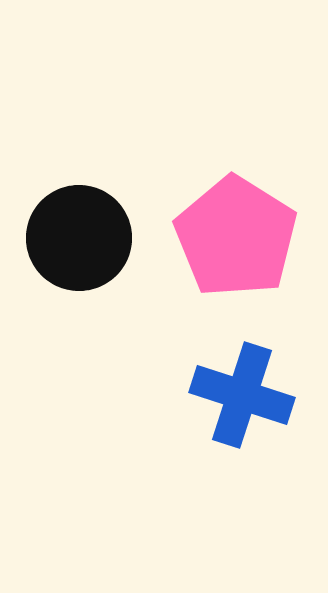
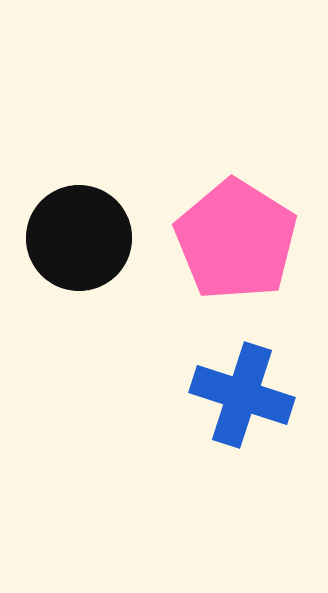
pink pentagon: moved 3 px down
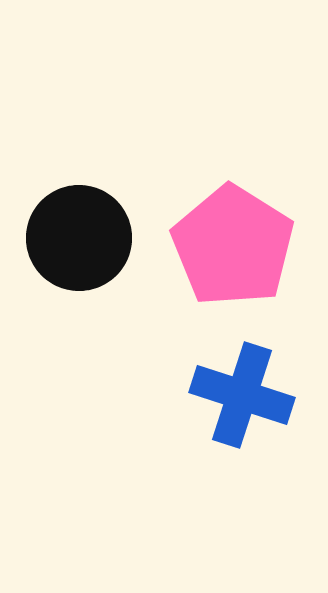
pink pentagon: moved 3 px left, 6 px down
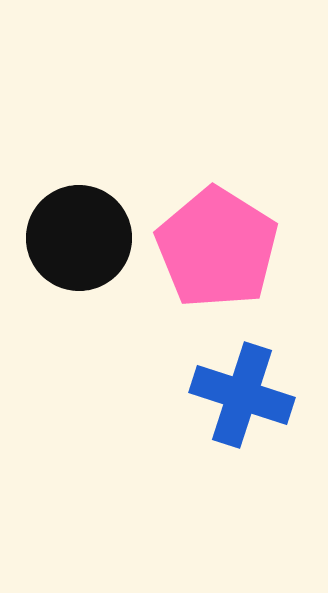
pink pentagon: moved 16 px left, 2 px down
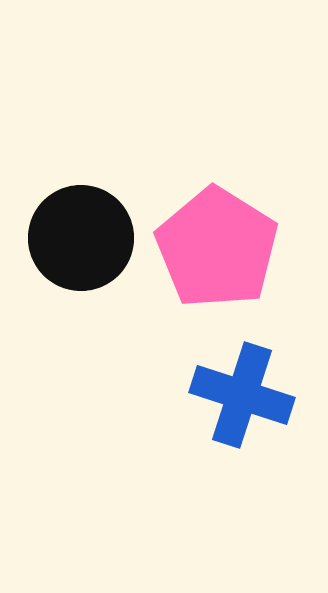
black circle: moved 2 px right
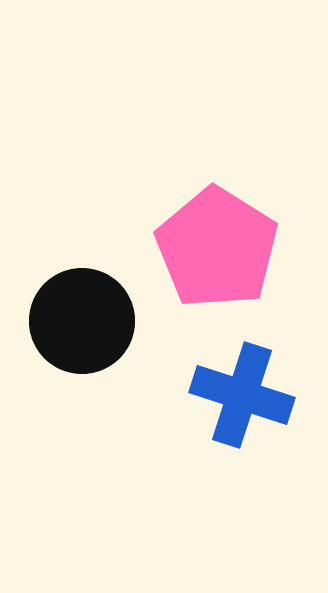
black circle: moved 1 px right, 83 px down
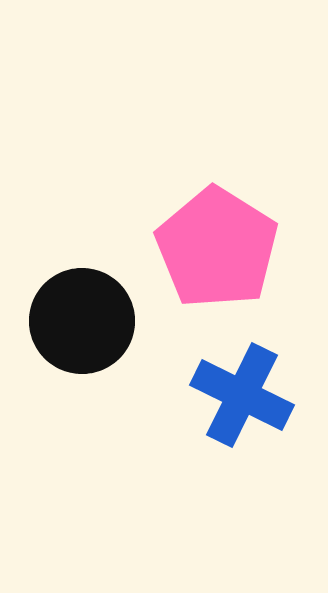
blue cross: rotated 8 degrees clockwise
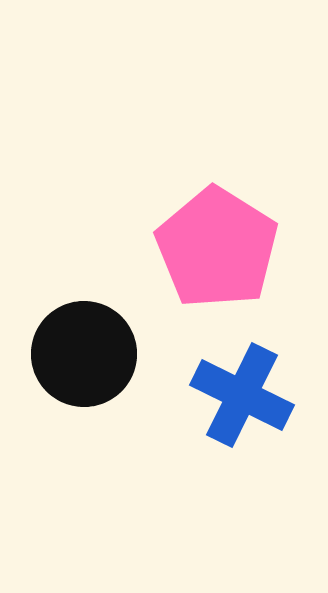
black circle: moved 2 px right, 33 px down
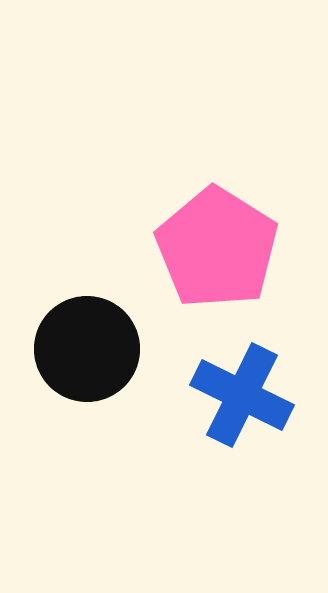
black circle: moved 3 px right, 5 px up
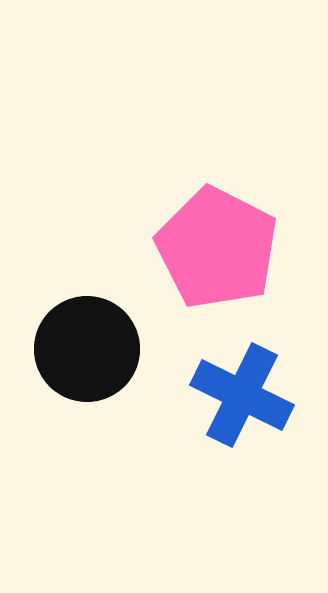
pink pentagon: rotated 5 degrees counterclockwise
